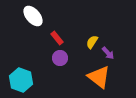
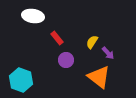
white ellipse: rotated 40 degrees counterclockwise
purple circle: moved 6 px right, 2 px down
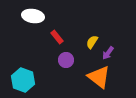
red rectangle: moved 1 px up
purple arrow: rotated 80 degrees clockwise
cyan hexagon: moved 2 px right
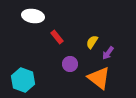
purple circle: moved 4 px right, 4 px down
orange triangle: moved 1 px down
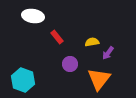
yellow semicircle: rotated 48 degrees clockwise
orange triangle: moved 1 px down; rotated 30 degrees clockwise
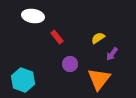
yellow semicircle: moved 6 px right, 4 px up; rotated 24 degrees counterclockwise
purple arrow: moved 4 px right, 1 px down
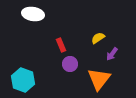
white ellipse: moved 2 px up
red rectangle: moved 4 px right, 8 px down; rotated 16 degrees clockwise
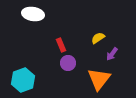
purple circle: moved 2 px left, 1 px up
cyan hexagon: rotated 20 degrees clockwise
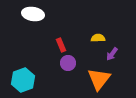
yellow semicircle: rotated 32 degrees clockwise
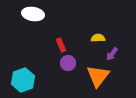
orange triangle: moved 1 px left, 3 px up
